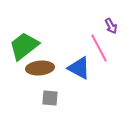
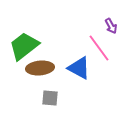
pink line: rotated 8 degrees counterclockwise
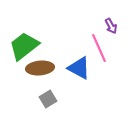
pink line: rotated 12 degrees clockwise
gray square: moved 2 px left, 1 px down; rotated 36 degrees counterclockwise
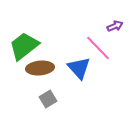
purple arrow: moved 4 px right; rotated 84 degrees counterclockwise
pink line: moved 1 px left; rotated 20 degrees counterclockwise
blue triangle: rotated 20 degrees clockwise
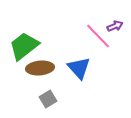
pink line: moved 12 px up
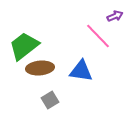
purple arrow: moved 10 px up
blue triangle: moved 2 px right, 3 px down; rotated 40 degrees counterclockwise
gray square: moved 2 px right, 1 px down
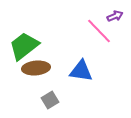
pink line: moved 1 px right, 5 px up
brown ellipse: moved 4 px left
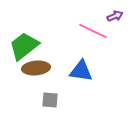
pink line: moved 6 px left; rotated 20 degrees counterclockwise
gray square: rotated 36 degrees clockwise
